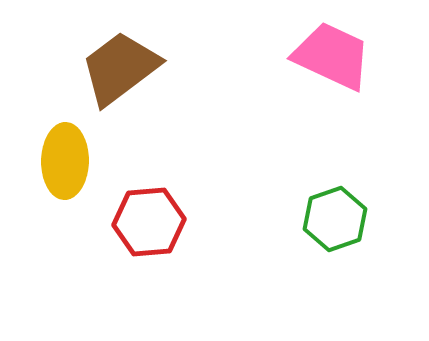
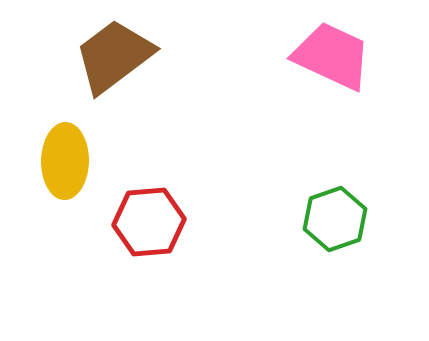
brown trapezoid: moved 6 px left, 12 px up
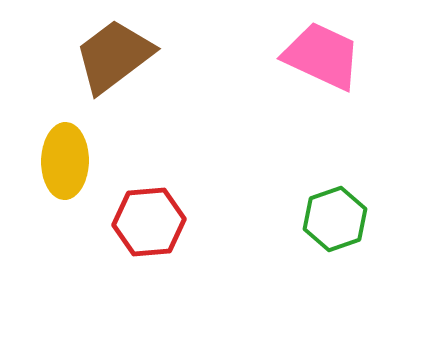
pink trapezoid: moved 10 px left
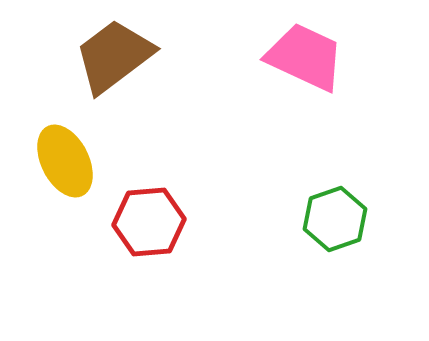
pink trapezoid: moved 17 px left, 1 px down
yellow ellipse: rotated 28 degrees counterclockwise
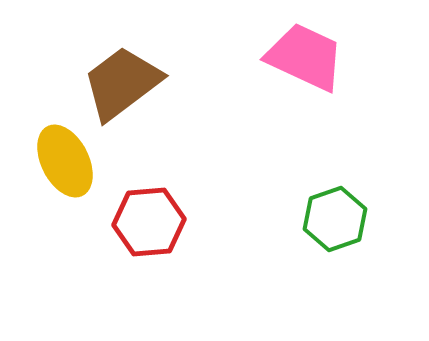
brown trapezoid: moved 8 px right, 27 px down
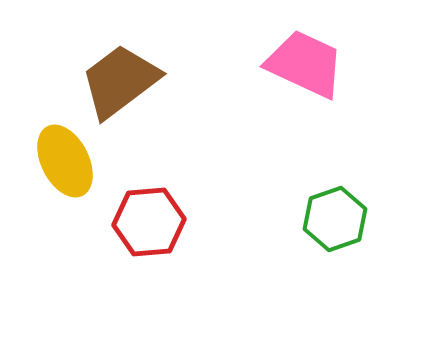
pink trapezoid: moved 7 px down
brown trapezoid: moved 2 px left, 2 px up
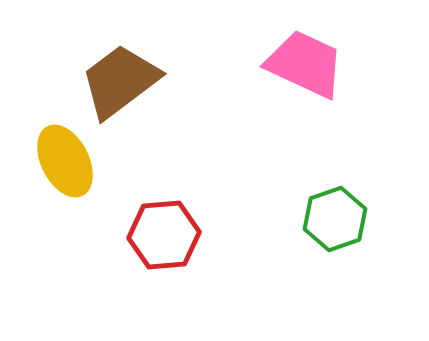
red hexagon: moved 15 px right, 13 px down
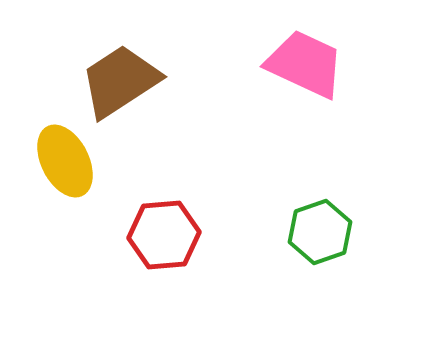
brown trapezoid: rotated 4 degrees clockwise
green hexagon: moved 15 px left, 13 px down
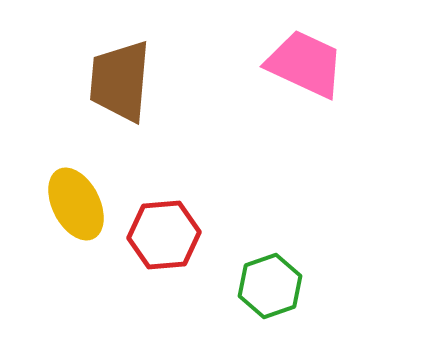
brown trapezoid: rotated 52 degrees counterclockwise
yellow ellipse: moved 11 px right, 43 px down
green hexagon: moved 50 px left, 54 px down
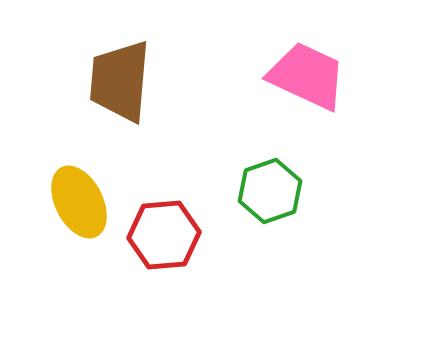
pink trapezoid: moved 2 px right, 12 px down
yellow ellipse: moved 3 px right, 2 px up
green hexagon: moved 95 px up
